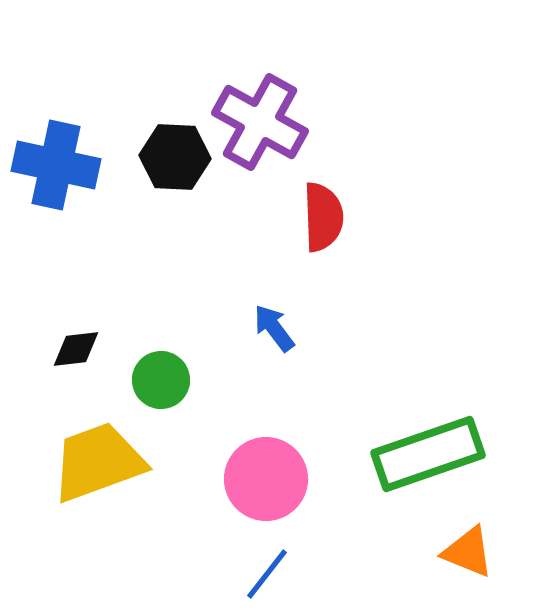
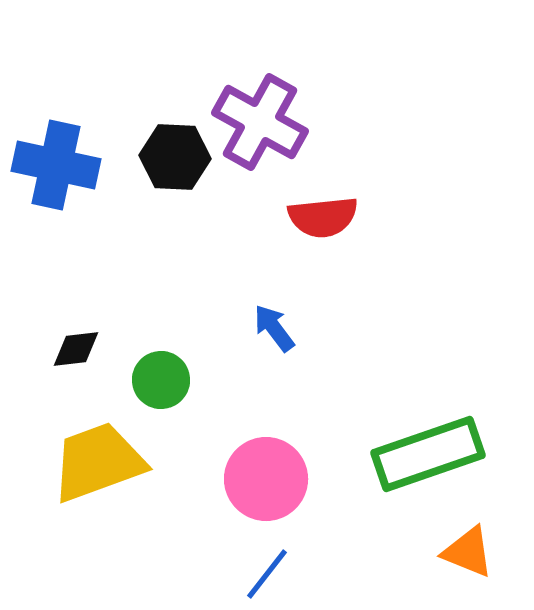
red semicircle: rotated 86 degrees clockwise
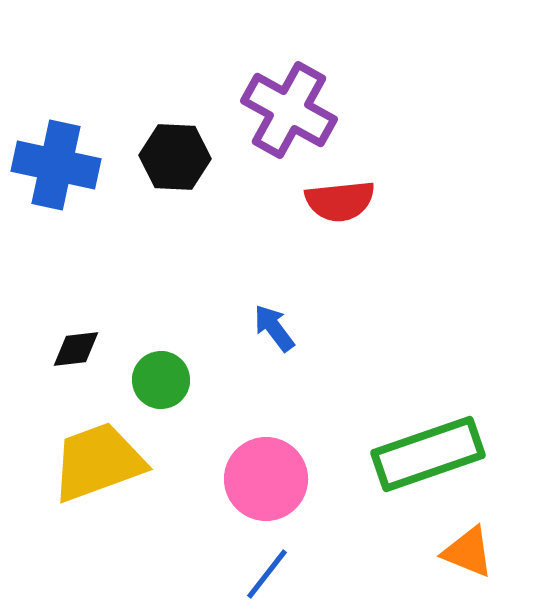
purple cross: moved 29 px right, 12 px up
red semicircle: moved 17 px right, 16 px up
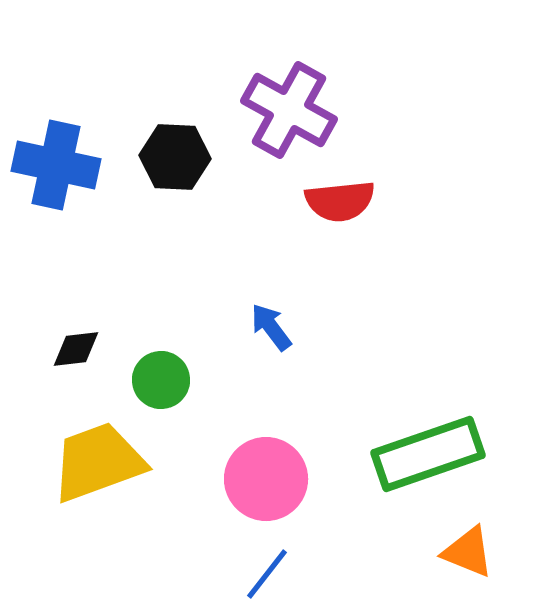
blue arrow: moved 3 px left, 1 px up
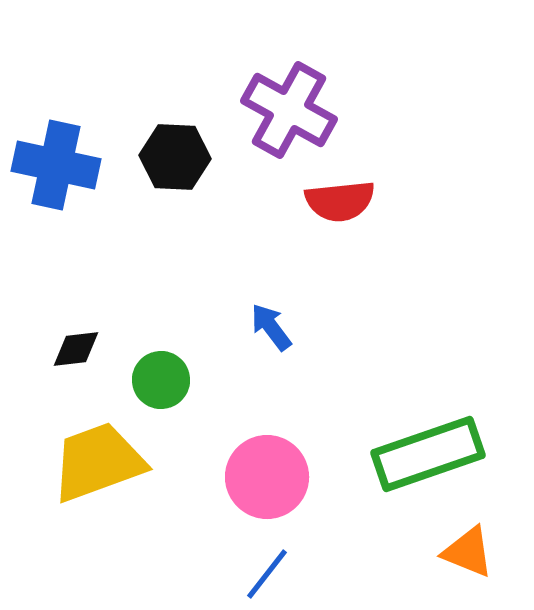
pink circle: moved 1 px right, 2 px up
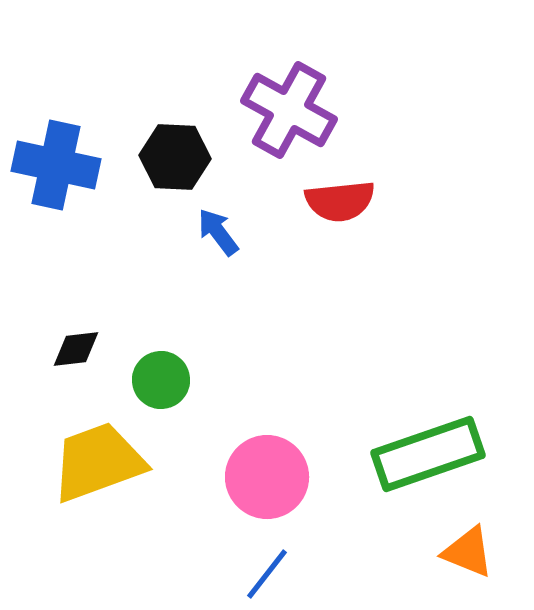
blue arrow: moved 53 px left, 95 px up
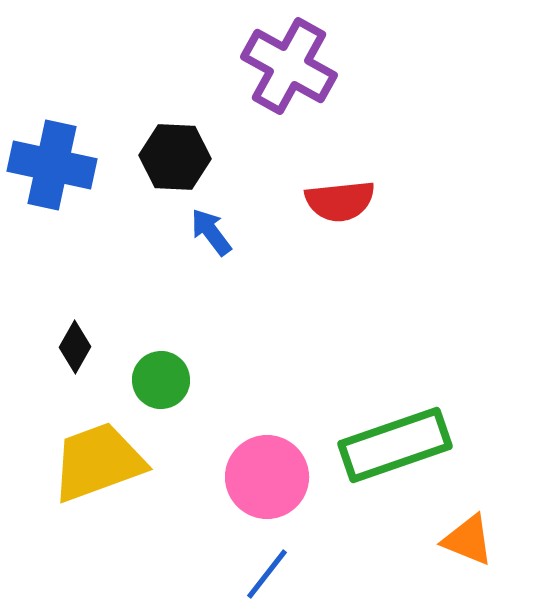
purple cross: moved 44 px up
blue cross: moved 4 px left
blue arrow: moved 7 px left
black diamond: moved 1 px left, 2 px up; rotated 54 degrees counterclockwise
green rectangle: moved 33 px left, 9 px up
orange triangle: moved 12 px up
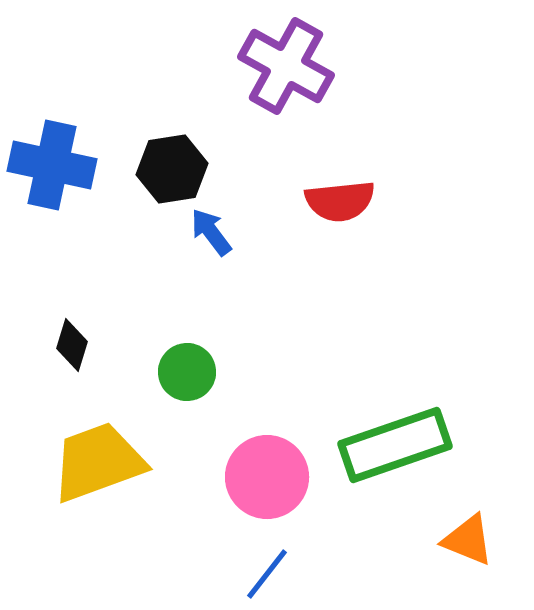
purple cross: moved 3 px left
black hexagon: moved 3 px left, 12 px down; rotated 12 degrees counterclockwise
black diamond: moved 3 px left, 2 px up; rotated 12 degrees counterclockwise
green circle: moved 26 px right, 8 px up
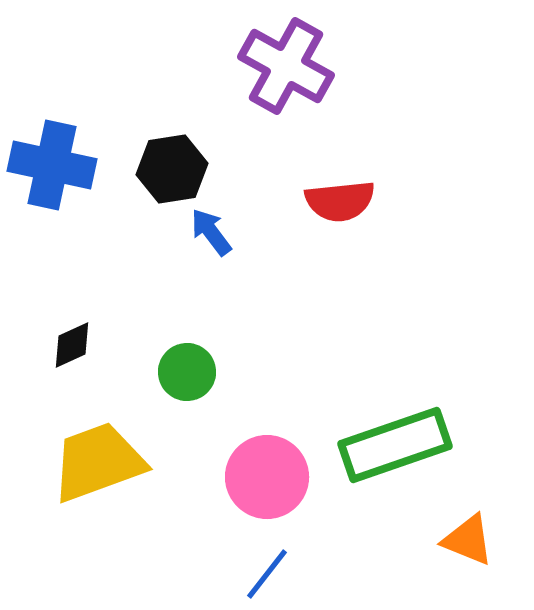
black diamond: rotated 48 degrees clockwise
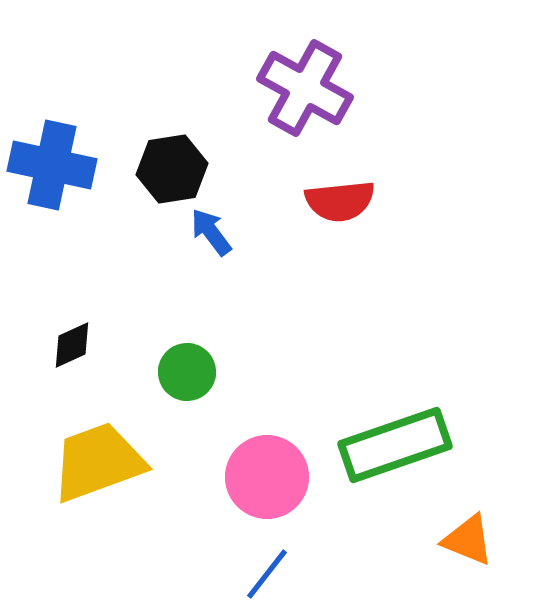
purple cross: moved 19 px right, 22 px down
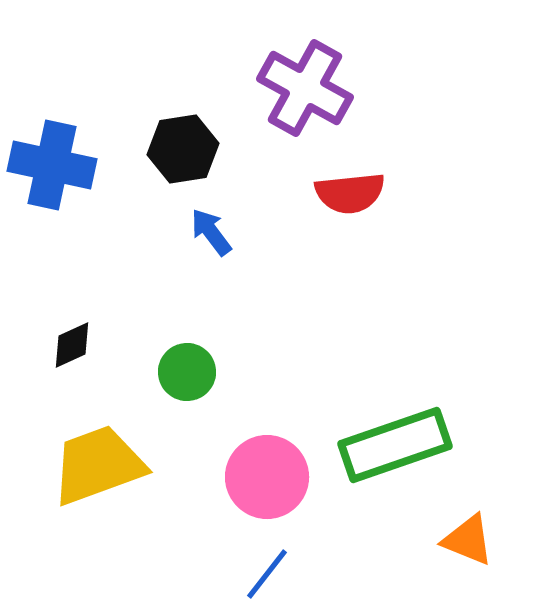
black hexagon: moved 11 px right, 20 px up
red semicircle: moved 10 px right, 8 px up
yellow trapezoid: moved 3 px down
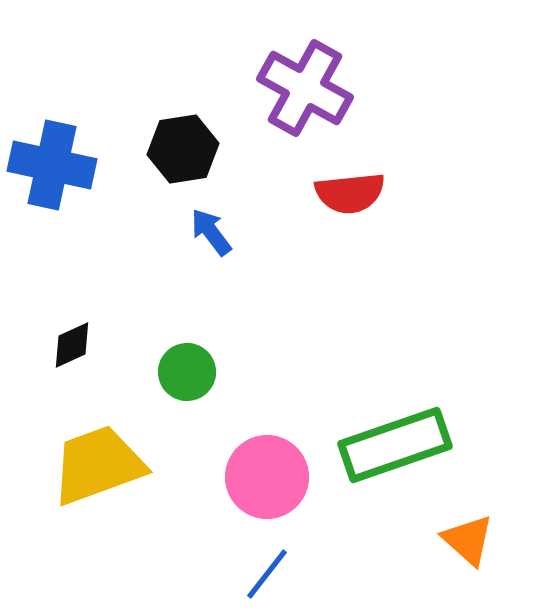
orange triangle: rotated 20 degrees clockwise
